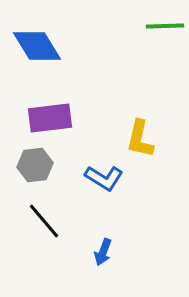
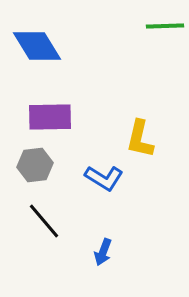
purple rectangle: moved 1 px up; rotated 6 degrees clockwise
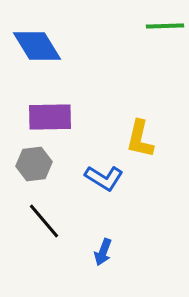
gray hexagon: moved 1 px left, 1 px up
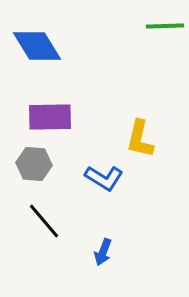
gray hexagon: rotated 12 degrees clockwise
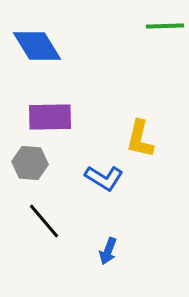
gray hexagon: moved 4 px left, 1 px up
blue arrow: moved 5 px right, 1 px up
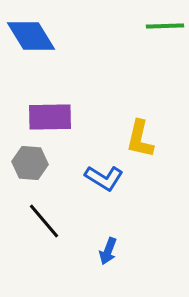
blue diamond: moved 6 px left, 10 px up
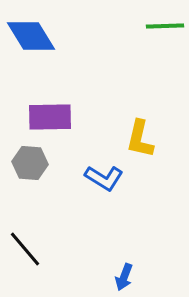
black line: moved 19 px left, 28 px down
blue arrow: moved 16 px right, 26 px down
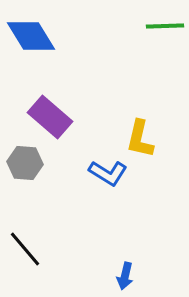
purple rectangle: rotated 42 degrees clockwise
gray hexagon: moved 5 px left
blue L-shape: moved 4 px right, 5 px up
blue arrow: moved 1 px right, 1 px up; rotated 8 degrees counterclockwise
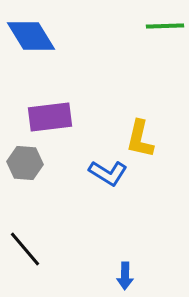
purple rectangle: rotated 48 degrees counterclockwise
blue arrow: rotated 12 degrees counterclockwise
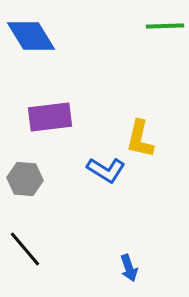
gray hexagon: moved 16 px down
blue L-shape: moved 2 px left, 3 px up
blue arrow: moved 4 px right, 8 px up; rotated 20 degrees counterclockwise
